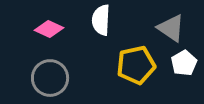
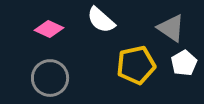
white semicircle: rotated 52 degrees counterclockwise
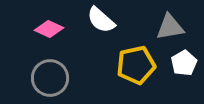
gray triangle: moved 1 px left, 1 px up; rotated 44 degrees counterclockwise
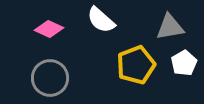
yellow pentagon: rotated 9 degrees counterclockwise
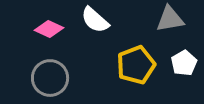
white semicircle: moved 6 px left
gray triangle: moved 8 px up
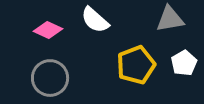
pink diamond: moved 1 px left, 1 px down
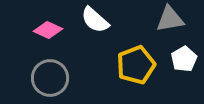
white pentagon: moved 4 px up
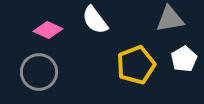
white semicircle: rotated 12 degrees clockwise
gray circle: moved 11 px left, 6 px up
